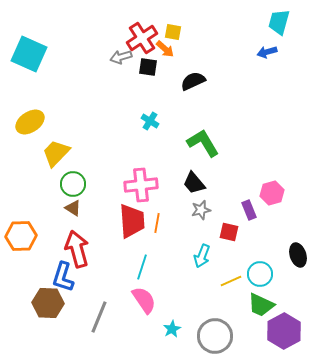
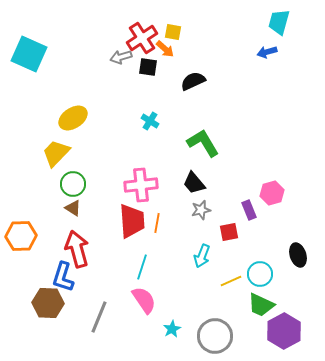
yellow ellipse: moved 43 px right, 4 px up
red square: rotated 24 degrees counterclockwise
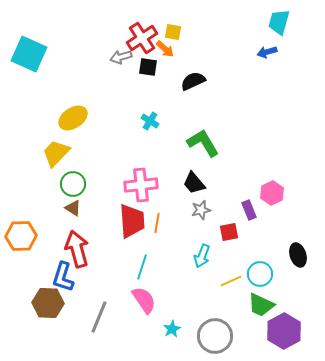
pink hexagon: rotated 10 degrees counterclockwise
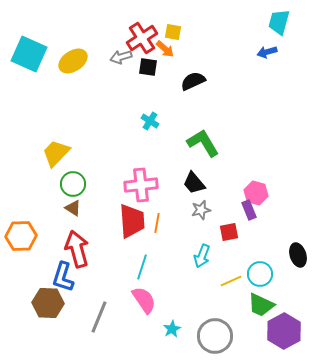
yellow ellipse: moved 57 px up
pink hexagon: moved 16 px left; rotated 20 degrees counterclockwise
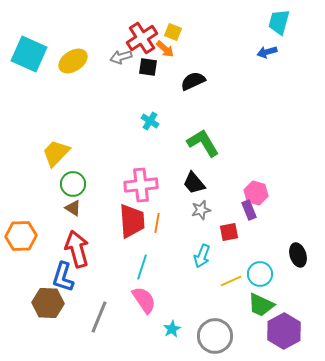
yellow square: rotated 12 degrees clockwise
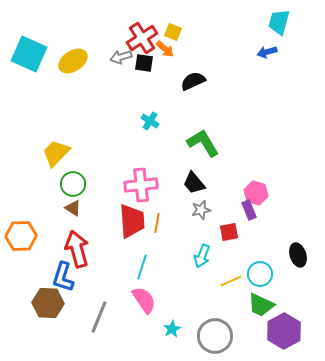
black square: moved 4 px left, 4 px up
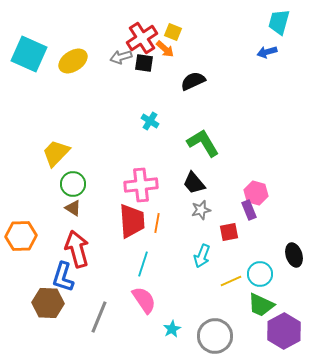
black ellipse: moved 4 px left
cyan line: moved 1 px right, 3 px up
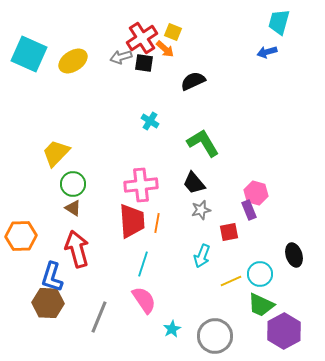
blue L-shape: moved 11 px left
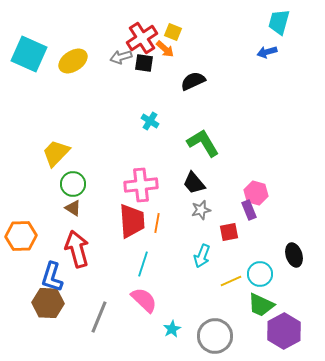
pink semicircle: rotated 12 degrees counterclockwise
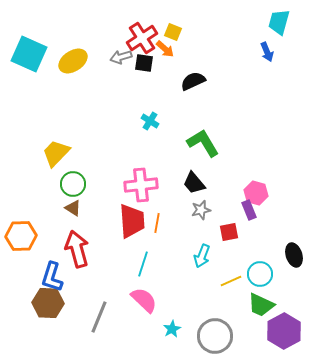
blue arrow: rotated 96 degrees counterclockwise
